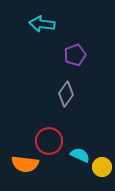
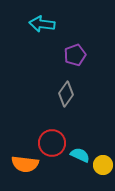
red circle: moved 3 px right, 2 px down
yellow circle: moved 1 px right, 2 px up
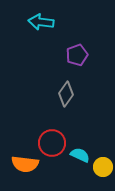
cyan arrow: moved 1 px left, 2 px up
purple pentagon: moved 2 px right
yellow circle: moved 2 px down
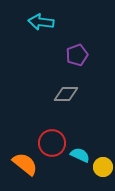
gray diamond: rotated 55 degrees clockwise
orange semicircle: rotated 148 degrees counterclockwise
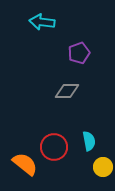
cyan arrow: moved 1 px right
purple pentagon: moved 2 px right, 2 px up
gray diamond: moved 1 px right, 3 px up
red circle: moved 2 px right, 4 px down
cyan semicircle: moved 9 px right, 14 px up; rotated 54 degrees clockwise
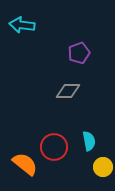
cyan arrow: moved 20 px left, 3 px down
gray diamond: moved 1 px right
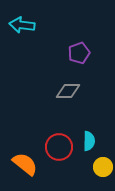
cyan semicircle: rotated 12 degrees clockwise
red circle: moved 5 px right
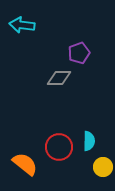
gray diamond: moved 9 px left, 13 px up
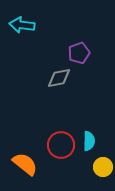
gray diamond: rotated 10 degrees counterclockwise
red circle: moved 2 px right, 2 px up
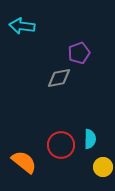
cyan arrow: moved 1 px down
cyan semicircle: moved 1 px right, 2 px up
orange semicircle: moved 1 px left, 2 px up
